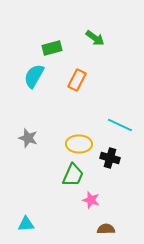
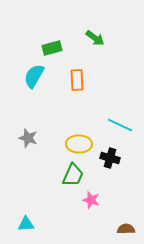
orange rectangle: rotated 30 degrees counterclockwise
brown semicircle: moved 20 px right
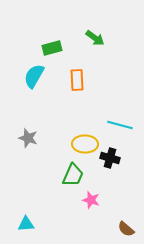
cyan line: rotated 10 degrees counterclockwise
yellow ellipse: moved 6 px right
brown semicircle: rotated 138 degrees counterclockwise
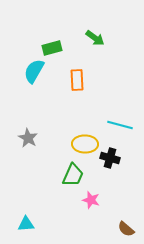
cyan semicircle: moved 5 px up
gray star: rotated 12 degrees clockwise
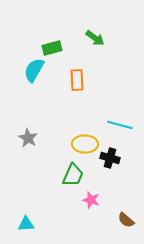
cyan semicircle: moved 1 px up
brown semicircle: moved 9 px up
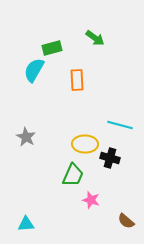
gray star: moved 2 px left, 1 px up
brown semicircle: moved 1 px down
